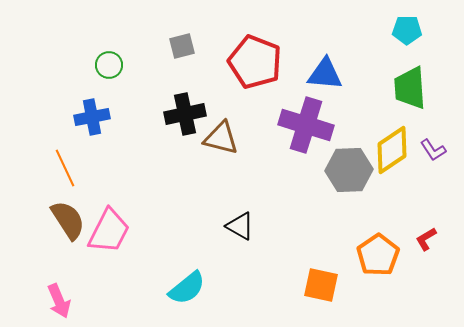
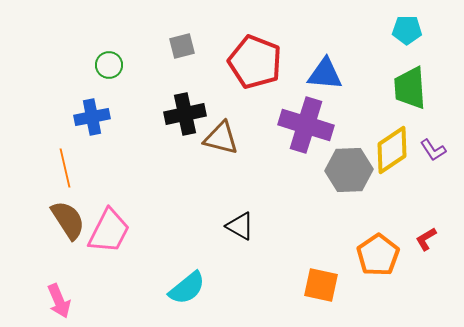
orange line: rotated 12 degrees clockwise
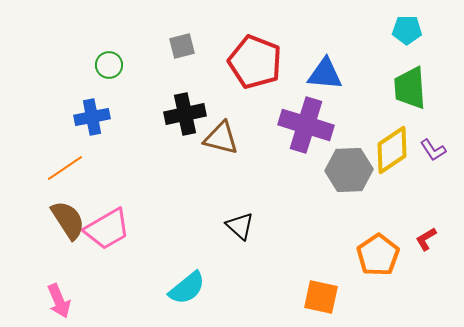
orange line: rotated 69 degrees clockwise
black triangle: rotated 12 degrees clockwise
pink trapezoid: moved 2 px left, 2 px up; rotated 33 degrees clockwise
orange square: moved 12 px down
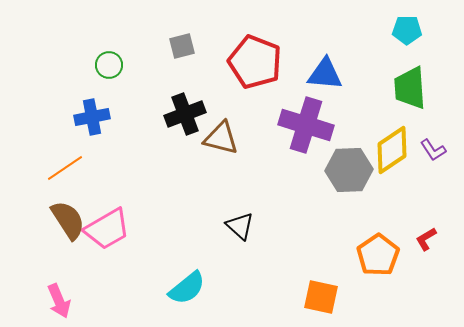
black cross: rotated 9 degrees counterclockwise
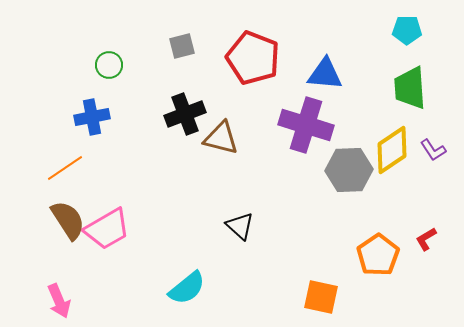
red pentagon: moved 2 px left, 4 px up
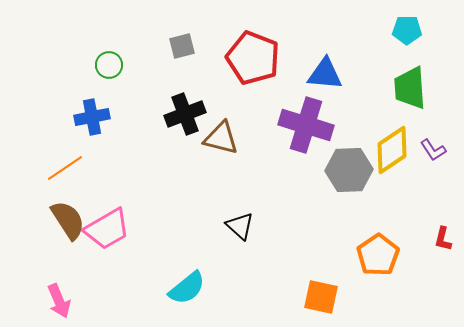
red L-shape: moved 17 px right; rotated 45 degrees counterclockwise
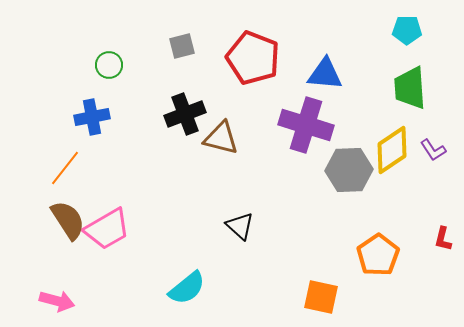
orange line: rotated 18 degrees counterclockwise
pink arrow: moved 2 px left; rotated 52 degrees counterclockwise
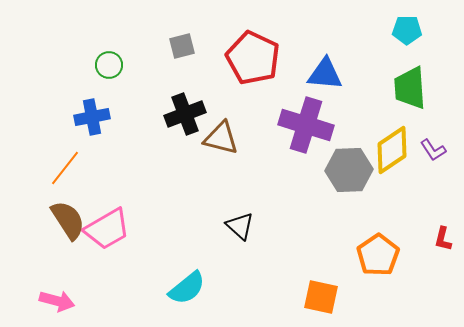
red pentagon: rotated 4 degrees clockwise
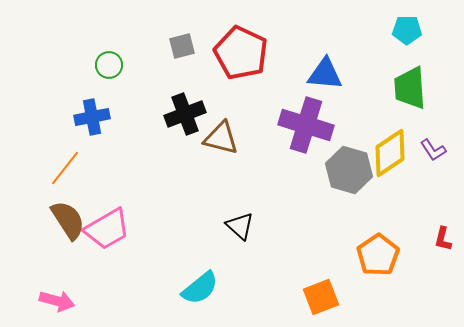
red pentagon: moved 12 px left, 5 px up
yellow diamond: moved 2 px left, 3 px down
gray hexagon: rotated 18 degrees clockwise
cyan semicircle: moved 13 px right
orange square: rotated 33 degrees counterclockwise
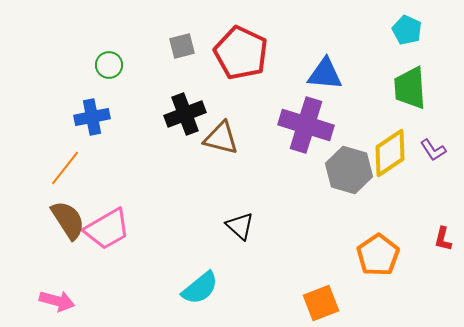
cyan pentagon: rotated 24 degrees clockwise
orange square: moved 6 px down
